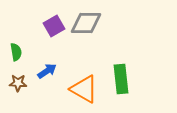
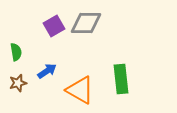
brown star: rotated 18 degrees counterclockwise
orange triangle: moved 4 px left, 1 px down
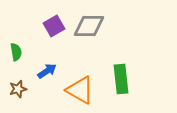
gray diamond: moved 3 px right, 3 px down
brown star: moved 6 px down
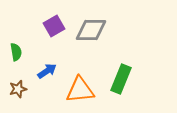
gray diamond: moved 2 px right, 4 px down
green rectangle: rotated 28 degrees clockwise
orange triangle: rotated 36 degrees counterclockwise
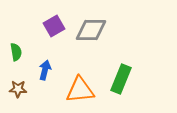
blue arrow: moved 2 px left, 1 px up; rotated 42 degrees counterclockwise
brown star: rotated 18 degrees clockwise
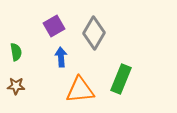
gray diamond: moved 3 px right, 3 px down; rotated 60 degrees counterclockwise
blue arrow: moved 16 px right, 13 px up; rotated 18 degrees counterclockwise
brown star: moved 2 px left, 3 px up
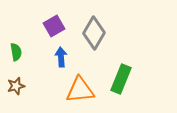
brown star: rotated 18 degrees counterclockwise
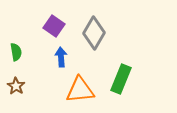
purple square: rotated 25 degrees counterclockwise
brown star: rotated 24 degrees counterclockwise
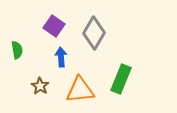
green semicircle: moved 1 px right, 2 px up
brown star: moved 24 px right
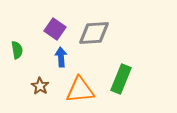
purple square: moved 1 px right, 3 px down
gray diamond: rotated 56 degrees clockwise
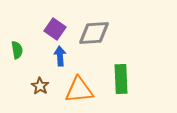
blue arrow: moved 1 px left, 1 px up
green rectangle: rotated 24 degrees counterclockwise
orange triangle: moved 1 px left
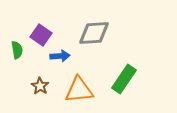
purple square: moved 14 px left, 6 px down
blue arrow: rotated 90 degrees clockwise
green rectangle: moved 3 px right; rotated 36 degrees clockwise
